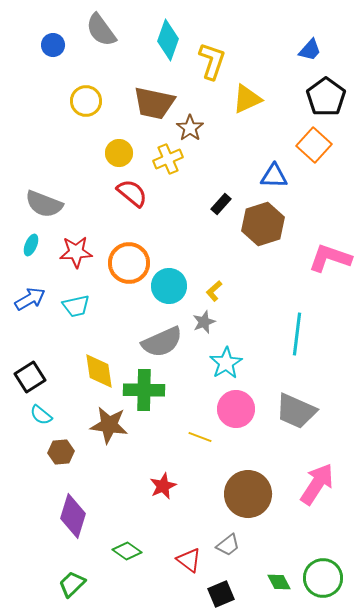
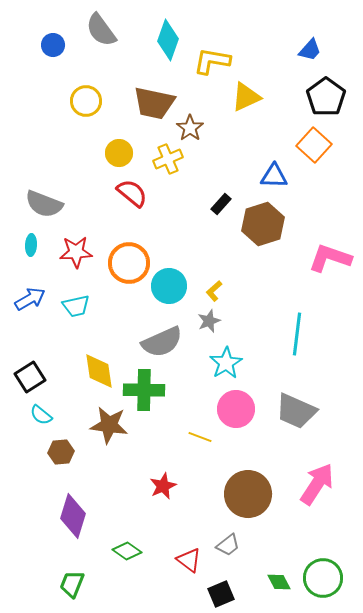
yellow L-shape at (212, 61): rotated 99 degrees counterclockwise
yellow triangle at (247, 99): moved 1 px left, 2 px up
cyan ellipse at (31, 245): rotated 20 degrees counterclockwise
gray star at (204, 322): moved 5 px right, 1 px up
green trapezoid at (72, 584): rotated 24 degrees counterclockwise
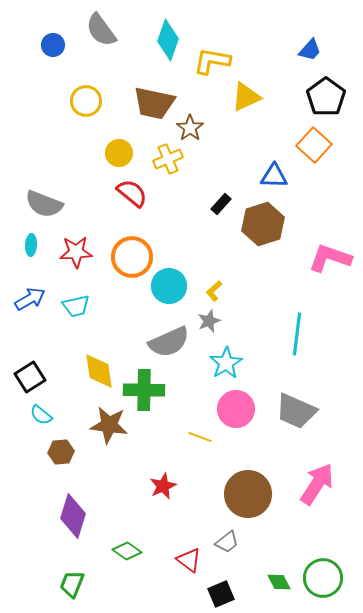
orange circle at (129, 263): moved 3 px right, 6 px up
gray semicircle at (162, 342): moved 7 px right
gray trapezoid at (228, 545): moved 1 px left, 3 px up
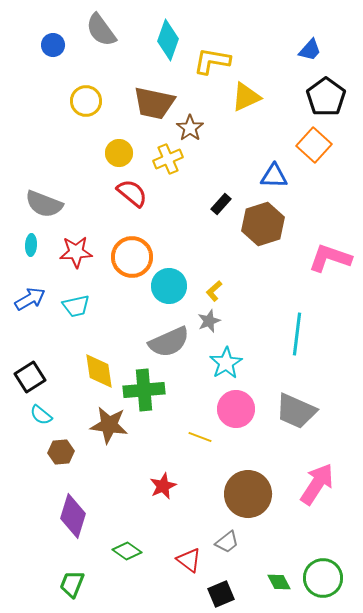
green cross at (144, 390): rotated 6 degrees counterclockwise
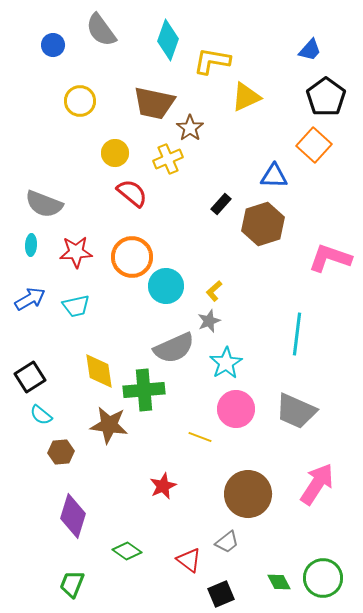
yellow circle at (86, 101): moved 6 px left
yellow circle at (119, 153): moved 4 px left
cyan circle at (169, 286): moved 3 px left
gray semicircle at (169, 342): moved 5 px right, 6 px down
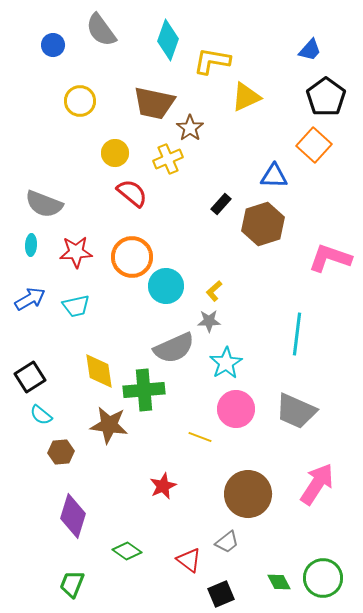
gray star at (209, 321): rotated 20 degrees clockwise
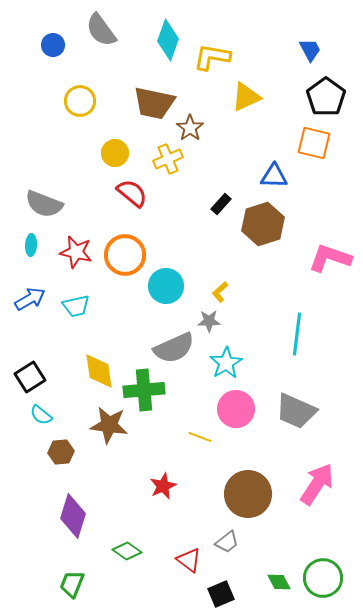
blue trapezoid at (310, 50): rotated 70 degrees counterclockwise
yellow L-shape at (212, 61): moved 4 px up
orange square at (314, 145): moved 2 px up; rotated 28 degrees counterclockwise
red star at (76, 252): rotated 16 degrees clockwise
orange circle at (132, 257): moved 7 px left, 2 px up
yellow L-shape at (214, 291): moved 6 px right, 1 px down
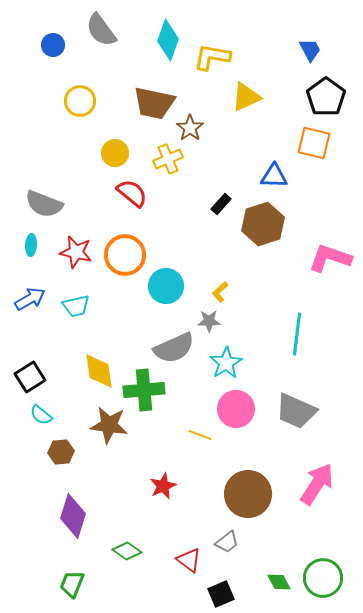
yellow line at (200, 437): moved 2 px up
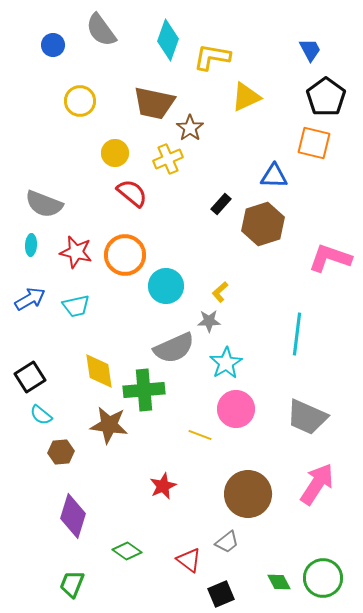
gray trapezoid at (296, 411): moved 11 px right, 6 px down
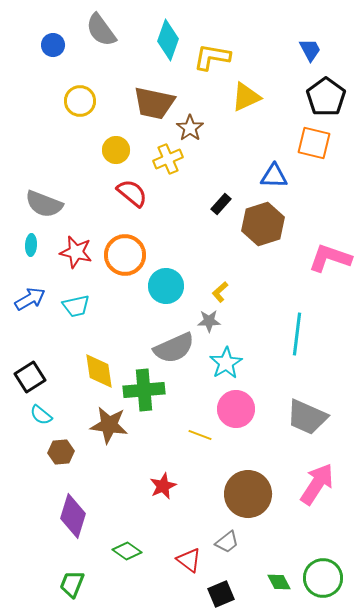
yellow circle at (115, 153): moved 1 px right, 3 px up
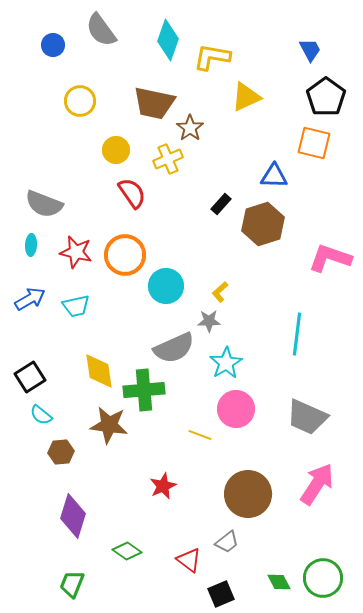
red semicircle at (132, 193): rotated 16 degrees clockwise
